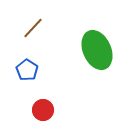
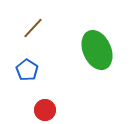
red circle: moved 2 px right
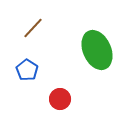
red circle: moved 15 px right, 11 px up
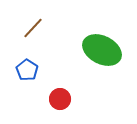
green ellipse: moved 5 px right; rotated 39 degrees counterclockwise
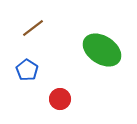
brown line: rotated 10 degrees clockwise
green ellipse: rotated 6 degrees clockwise
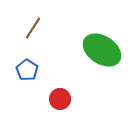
brown line: rotated 20 degrees counterclockwise
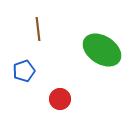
brown line: moved 5 px right, 1 px down; rotated 40 degrees counterclockwise
blue pentagon: moved 3 px left, 1 px down; rotated 20 degrees clockwise
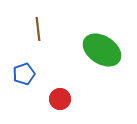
blue pentagon: moved 3 px down
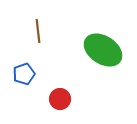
brown line: moved 2 px down
green ellipse: moved 1 px right
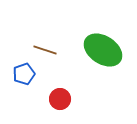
brown line: moved 7 px right, 19 px down; rotated 65 degrees counterclockwise
